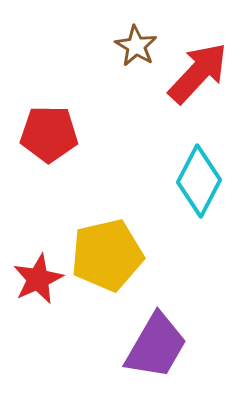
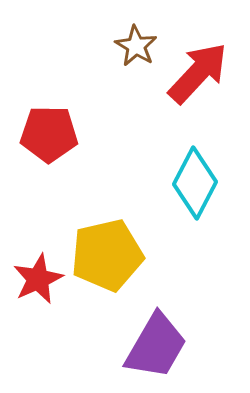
cyan diamond: moved 4 px left, 2 px down
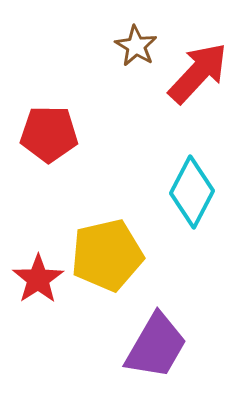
cyan diamond: moved 3 px left, 9 px down
red star: rotated 9 degrees counterclockwise
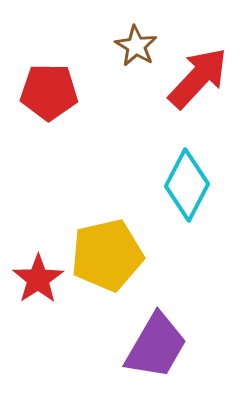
red arrow: moved 5 px down
red pentagon: moved 42 px up
cyan diamond: moved 5 px left, 7 px up
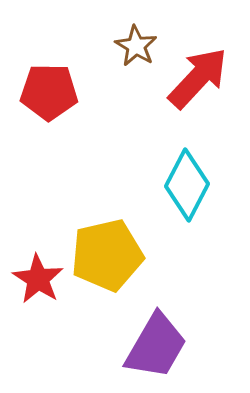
red star: rotated 6 degrees counterclockwise
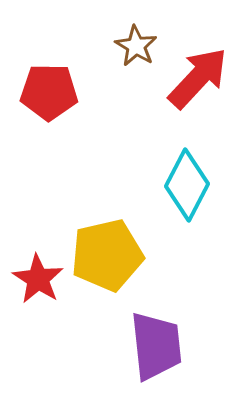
purple trapezoid: rotated 36 degrees counterclockwise
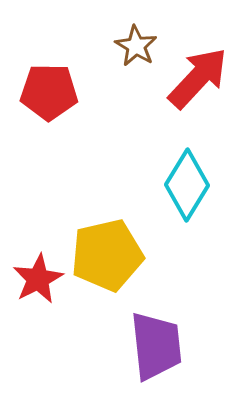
cyan diamond: rotated 4 degrees clockwise
red star: rotated 12 degrees clockwise
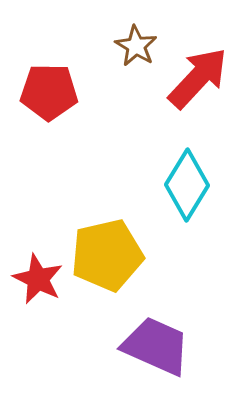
red star: rotated 18 degrees counterclockwise
purple trapezoid: rotated 60 degrees counterclockwise
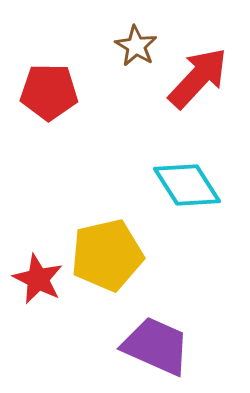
cyan diamond: rotated 64 degrees counterclockwise
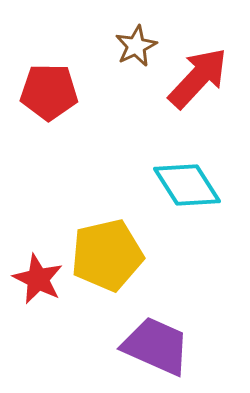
brown star: rotated 15 degrees clockwise
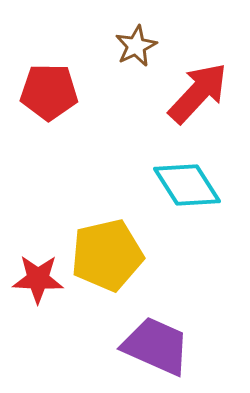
red arrow: moved 15 px down
red star: rotated 24 degrees counterclockwise
